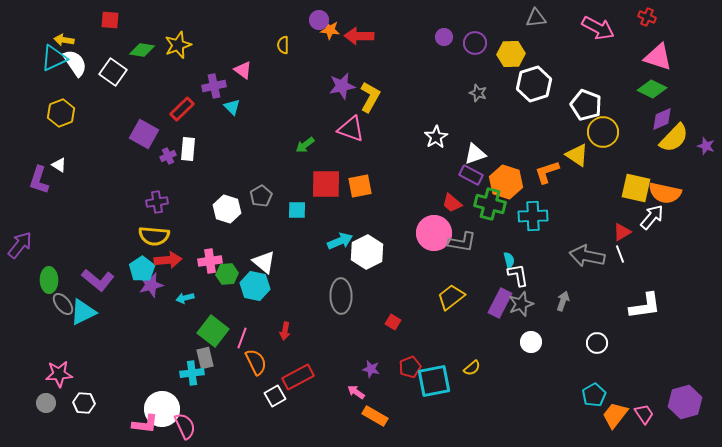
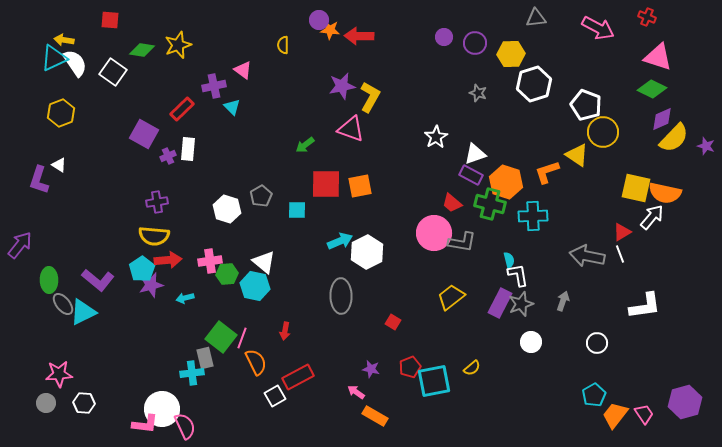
green square at (213, 331): moved 8 px right, 6 px down
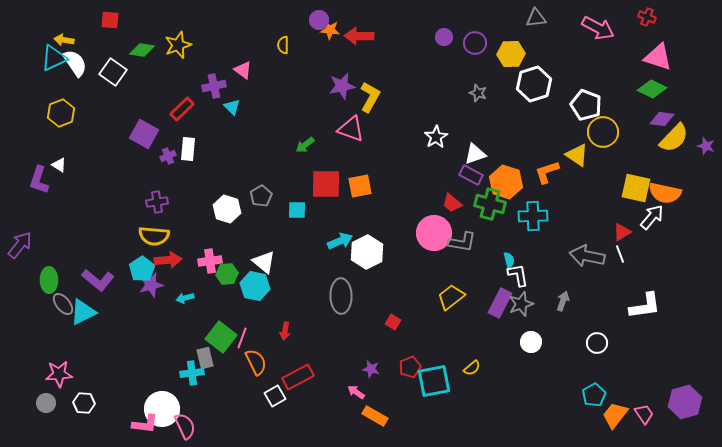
purple diamond at (662, 119): rotated 30 degrees clockwise
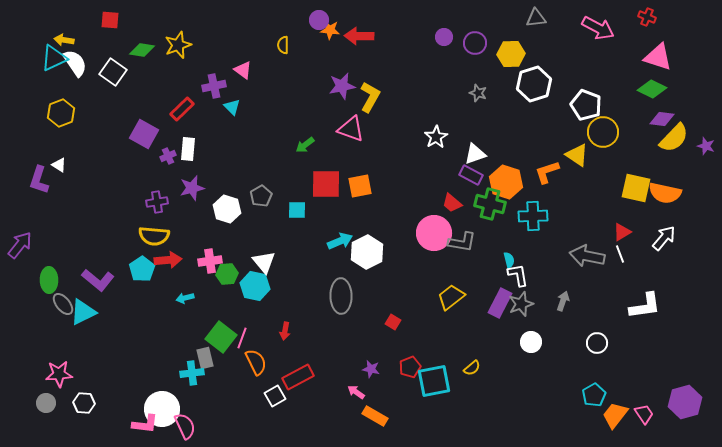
white arrow at (652, 217): moved 12 px right, 21 px down
white triangle at (264, 262): rotated 10 degrees clockwise
purple star at (151, 285): moved 41 px right, 97 px up
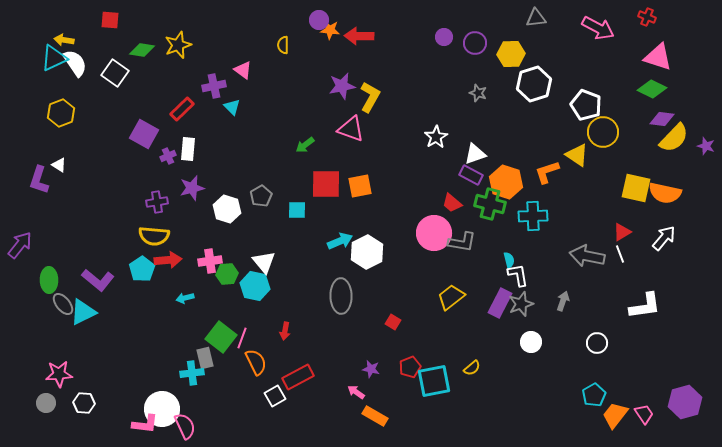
white square at (113, 72): moved 2 px right, 1 px down
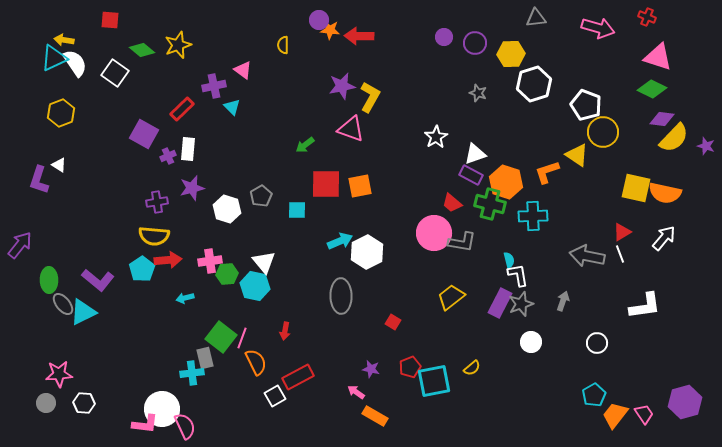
pink arrow at (598, 28): rotated 12 degrees counterclockwise
green diamond at (142, 50): rotated 30 degrees clockwise
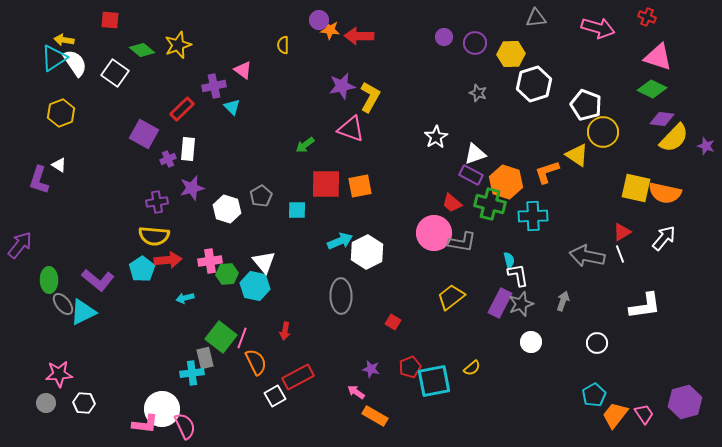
cyan triangle at (54, 58): rotated 8 degrees counterclockwise
purple cross at (168, 156): moved 3 px down
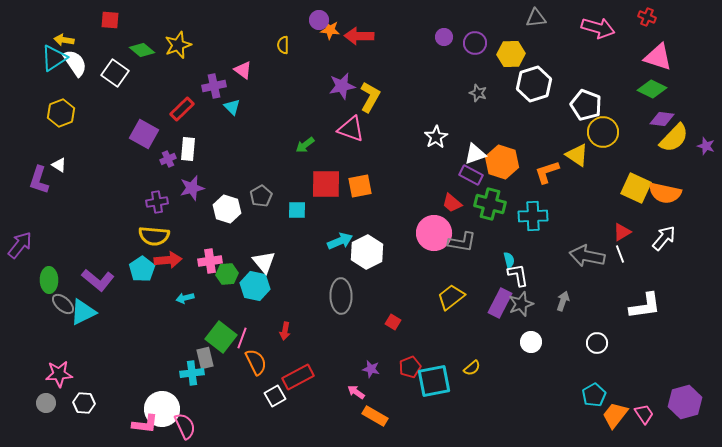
orange hexagon at (506, 182): moved 4 px left, 20 px up
yellow square at (636, 188): rotated 12 degrees clockwise
gray ellipse at (63, 304): rotated 10 degrees counterclockwise
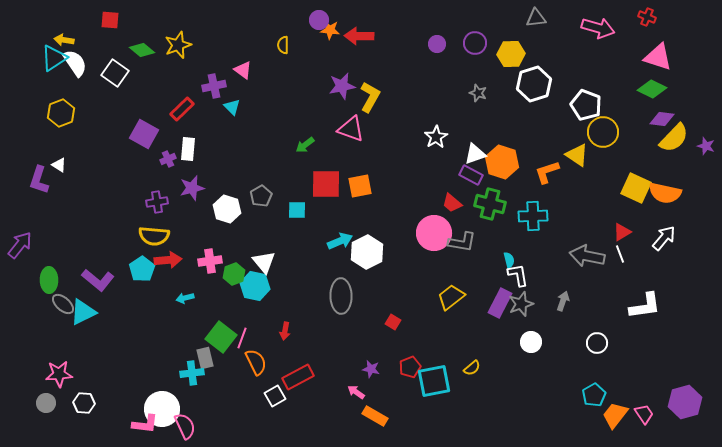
purple circle at (444, 37): moved 7 px left, 7 px down
green hexagon at (227, 274): moved 7 px right; rotated 15 degrees counterclockwise
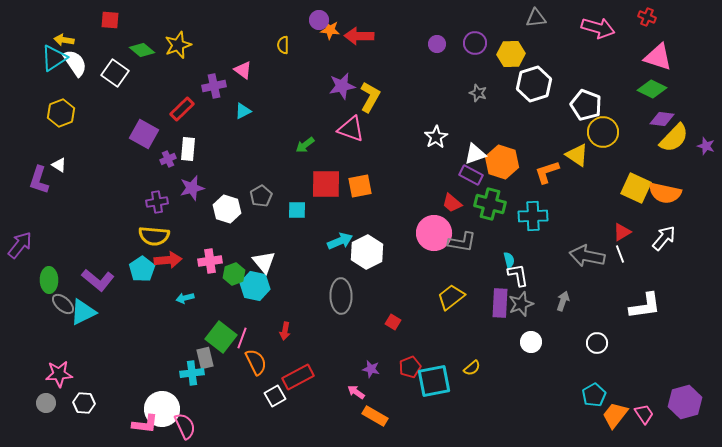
cyan triangle at (232, 107): moved 11 px right, 4 px down; rotated 48 degrees clockwise
purple rectangle at (500, 303): rotated 24 degrees counterclockwise
